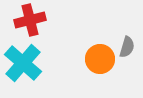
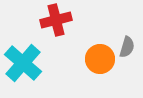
red cross: moved 26 px right
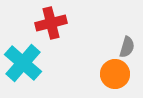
red cross: moved 5 px left, 3 px down
orange circle: moved 15 px right, 15 px down
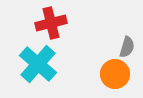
cyan cross: moved 15 px right, 1 px down
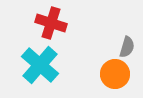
red cross: rotated 32 degrees clockwise
cyan cross: moved 2 px right, 1 px down
